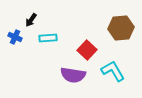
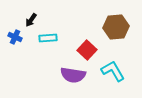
brown hexagon: moved 5 px left, 1 px up
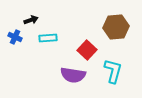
black arrow: rotated 144 degrees counterclockwise
cyan L-shape: rotated 45 degrees clockwise
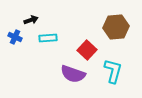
purple semicircle: moved 1 px up; rotated 10 degrees clockwise
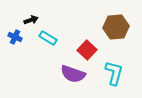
cyan rectangle: rotated 36 degrees clockwise
cyan L-shape: moved 1 px right, 2 px down
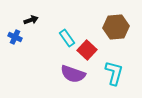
cyan rectangle: moved 19 px right; rotated 24 degrees clockwise
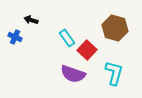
black arrow: rotated 144 degrees counterclockwise
brown hexagon: moved 1 px left, 1 px down; rotated 20 degrees clockwise
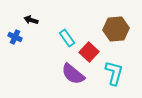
brown hexagon: moved 1 px right, 1 px down; rotated 20 degrees counterclockwise
red square: moved 2 px right, 2 px down
purple semicircle: rotated 20 degrees clockwise
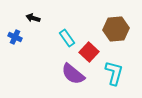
black arrow: moved 2 px right, 2 px up
